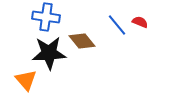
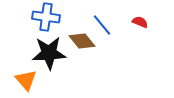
blue line: moved 15 px left
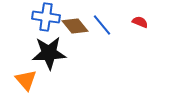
brown diamond: moved 7 px left, 15 px up
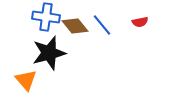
red semicircle: rotated 147 degrees clockwise
black star: rotated 12 degrees counterclockwise
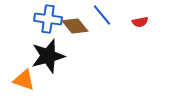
blue cross: moved 2 px right, 2 px down
blue line: moved 10 px up
black star: moved 1 px left, 3 px down
orange triangle: moved 2 px left; rotated 30 degrees counterclockwise
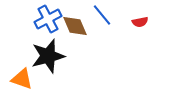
blue cross: rotated 36 degrees counterclockwise
brown diamond: rotated 16 degrees clockwise
orange triangle: moved 2 px left, 1 px up
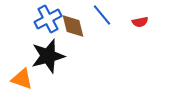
brown diamond: moved 2 px left; rotated 8 degrees clockwise
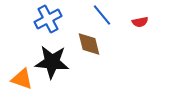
brown diamond: moved 16 px right, 18 px down
black star: moved 4 px right, 6 px down; rotated 20 degrees clockwise
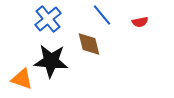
blue cross: rotated 12 degrees counterclockwise
black star: moved 1 px left, 1 px up
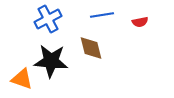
blue line: rotated 60 degrees counterclockwise
blue cross: rotated 12 degrees clockwise
brown diamond: moved 2 px right, 4 px down
